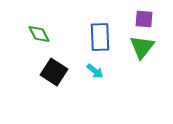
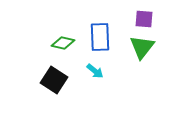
green diamond: moved 24 px right, 9 px down; rotated 50 degrees counterclockwise
black square: moved 8 px down
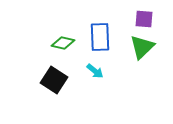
green triangle: rotated 8 degrees clockwise
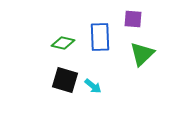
purple square: moved 11 px left
green triangle: moved 7 px down
cyan arrow: moved 2 px left, 15 px down
black square: moved 11 px right; rotated 16 degrees counterclockwise
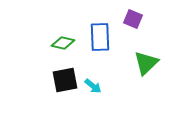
purple square: rotated 18 degrees clockwise
green triangle: moved 4 px right, 9 px down
black square: rotated 28 degrees counterclockwise
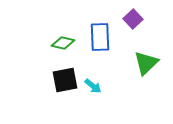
purple square: rotated 24 degrees clockwise
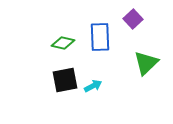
cyan arrow: rotated 66 degrees counterclockwise
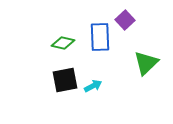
purple square: moved 8 px left, 1 px down
